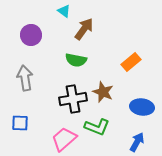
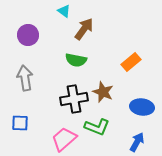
purple circle: moved 3 px left
black cross: moved 1 px right
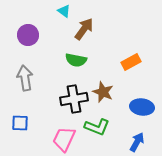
orange rectangle: rotated 12 degrees clockwise
pink trapezoid: rotated 24 degrees counterclockwise
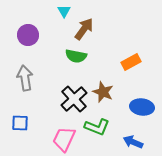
cyan triangle: rotated 24 degrees clockwise
green semicircle: moved 4 px up
black cross: rotated 32 degrees counterclockwise
blue arrow: moved 4 px left; rotated 96 degrees counterclockwise
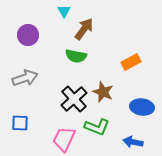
gray arrow: rotated 80 degrees clockwise
blue arrow: rotated 12 degrees counterclockwise
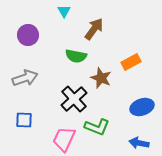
brown arrow: moved 10 px right
brown star: moved 2 px left, 14 px up
blue ellipse: rotated 25 degrees counterclockwise
blue square: moved 4 px right, 3 px up
blue arrow: moved 6 px right, 1 px down
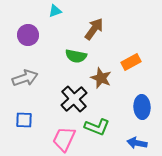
cyan triangle: moved 9 px left; rotated 40 degrees clockwise
blue ellipse: rotated 75 degrees counterclockwise
blue arrow: moved 2 px left
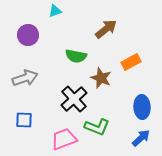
brown arrow: moved 12 px right; rotated 15 degrees clockwise
pink trapezoid: rotated 44 degrees clockwise
blue arrow: moved 4 px right, 5 px up; rotated 126 degrees clockwise
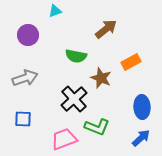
blue square: moved 1 px left, 1 px up
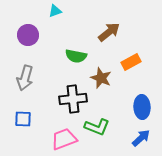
brown arrow: moved 3 px right, 3 px down
gray arrow: rotated 125 degrees clockwise
black cross: moved 1 px left; rotated 36 degrees clockwise
